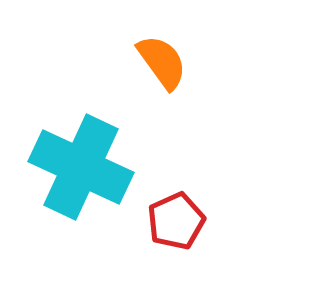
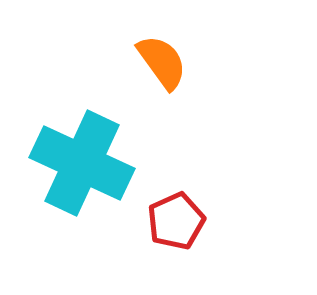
cyan cross: moved 1 px right, 4 px up
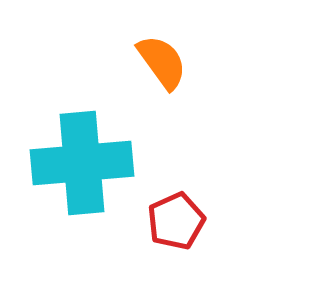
cyan cross: rotated 30 degrees counterclockwise
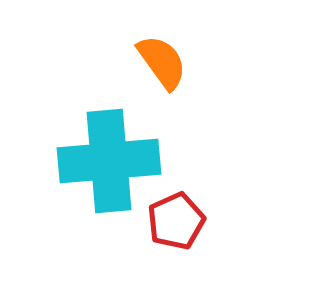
cyan cross: moved 27 px right, 2 px up
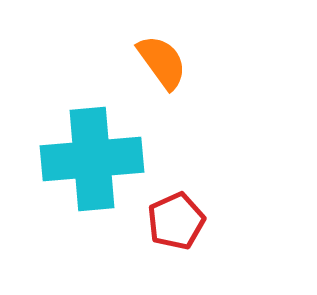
cyan cross: moved 17 px left, 2 px up
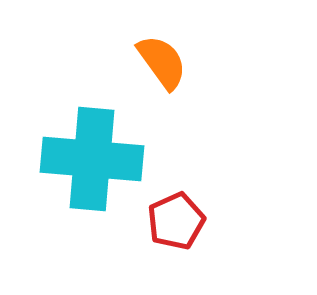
cyan cross: rotated 10 degrees clockwise
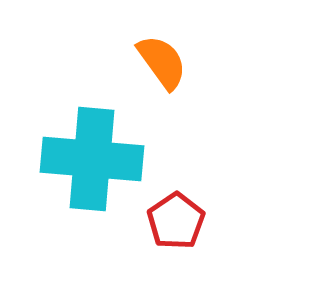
red pentagon: rotated 10 degrees counterclockwise
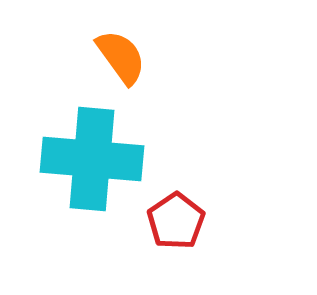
orange semicircle: moved 41 px left, 5 px up
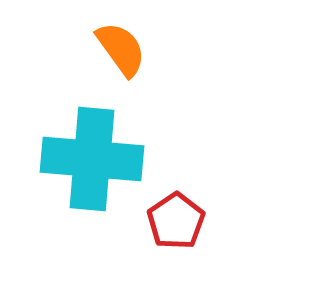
orange semicircle: moved 8 px up
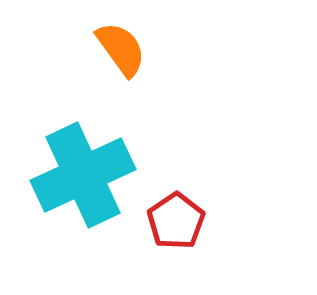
cyan cross: moved 9 px left, 16 px down; rotated 30 degrees counterclockwise
